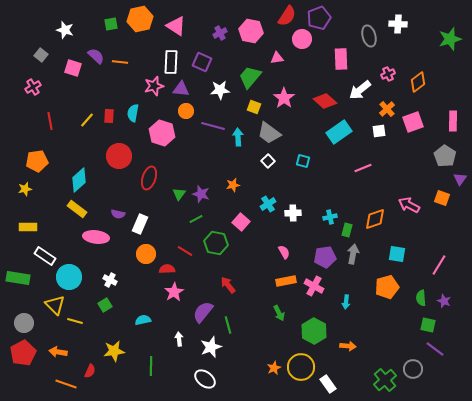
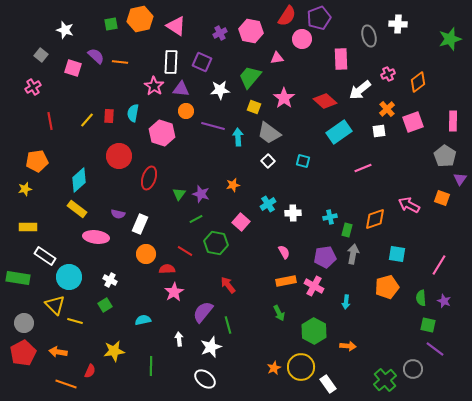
pink star at (154, 86): rotated 24 degrees counterclockwise
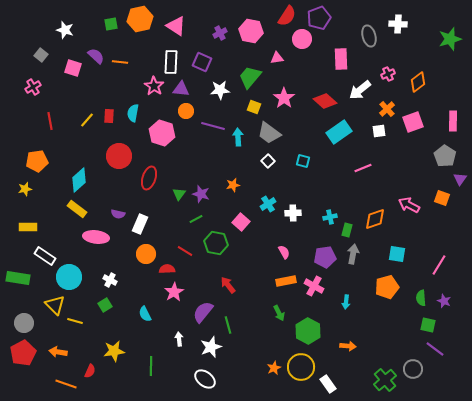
cyan semicircle at (143, 320): moved 2 px right, 6 px up; rotated 105 degrees counterclockwise
green hexagon at (314, 331): moved 6 px left
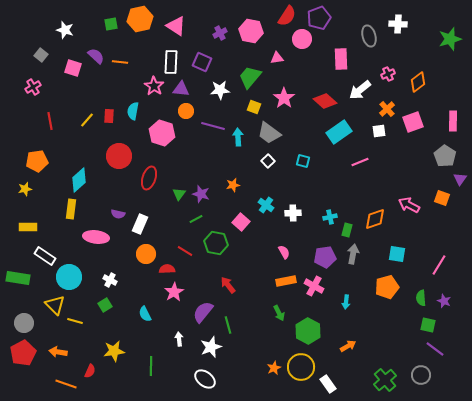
cyan semicircle at (133, 113): moved 2 px up
pink line at (363, 168): moved 3 px left, 6 px up
cyan cross at (268, 204): moved 2 px left, 1 px down; rotated 21 degrees counterclockwise
yellow rectangle at (77, 209): moved 6 px left; rotated 60 degrees clockwise
orange arrow at (348, 346): rotated 35 degrees counterclockwise
gray circle at (413, 369): moved 8 px right, 6 px down
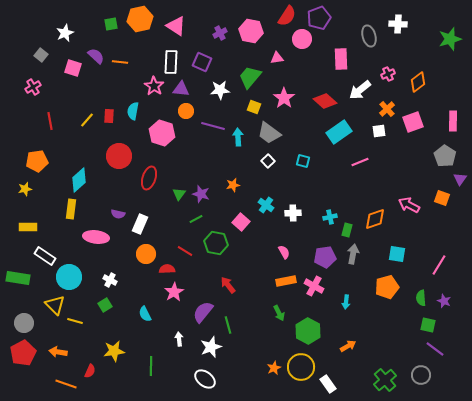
white star at (65, 30): moved 3 px down; rotated 30 degrees clockwise
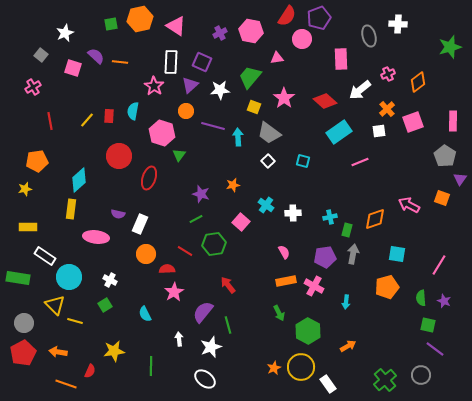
green star at (450, 39): moved 8 px down
purple triangle at (181, 89): moved 9 px right, 4 px up; rotated 48 degrees counterclockwise
green triangle at (179, 194): moved 39 px up
green hexagon at (216, 243): moved 2 px left, 1 px down; rotated 20 degrees counterclockwise
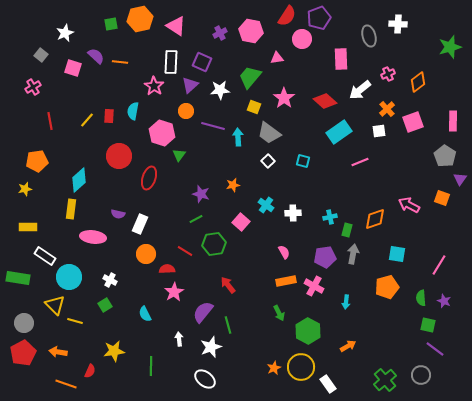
pink ellipse at (96, 237): moved 3 px left
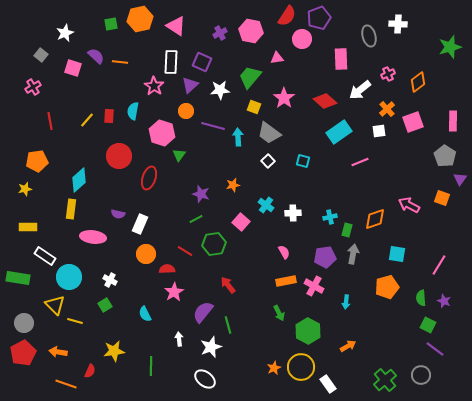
green square at (428, 325): rotated 14 degrees clockwise
